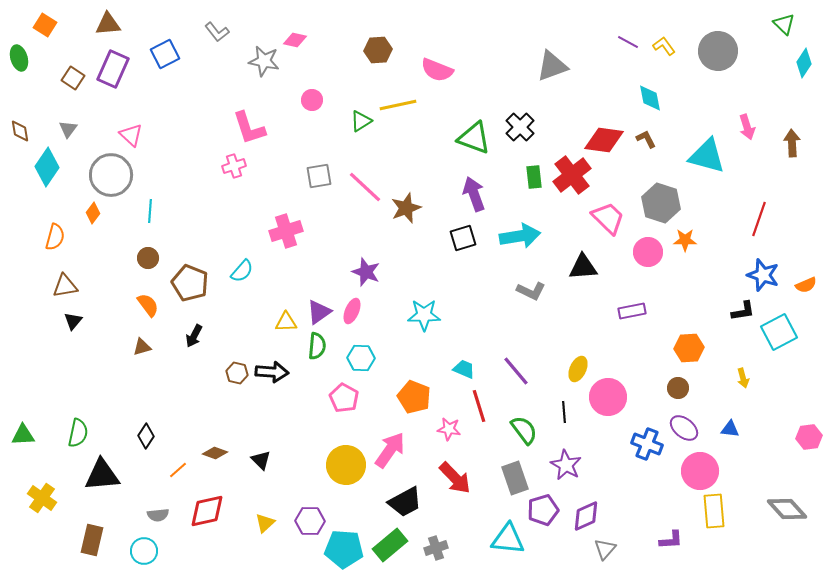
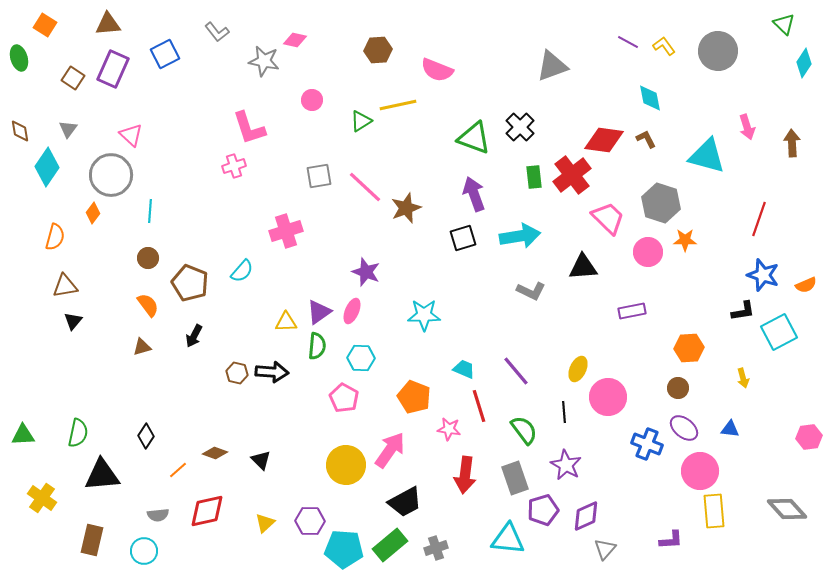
red arrow at (455, 478): moved 10 px right, 3 px up; rotated 51 degrees clockwise
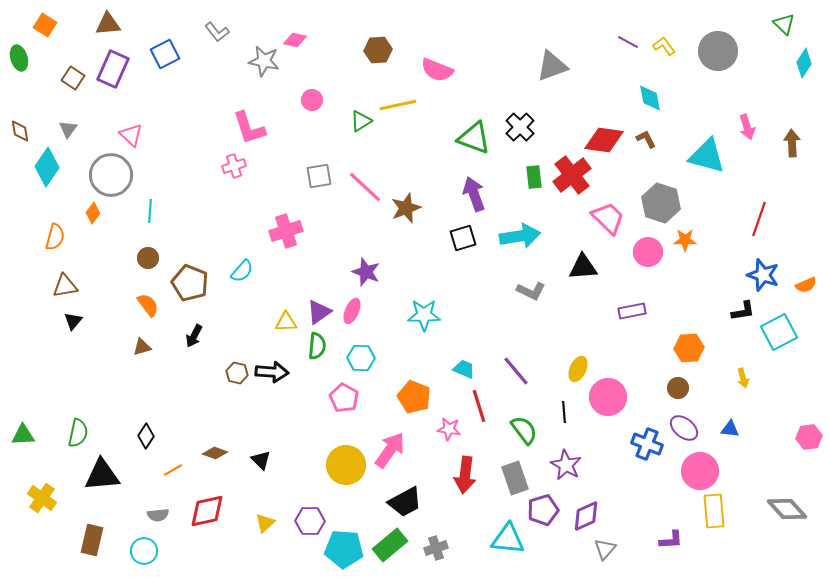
orange line at (178, 470): moved 5 px left; rotated 12 degrees clockwise
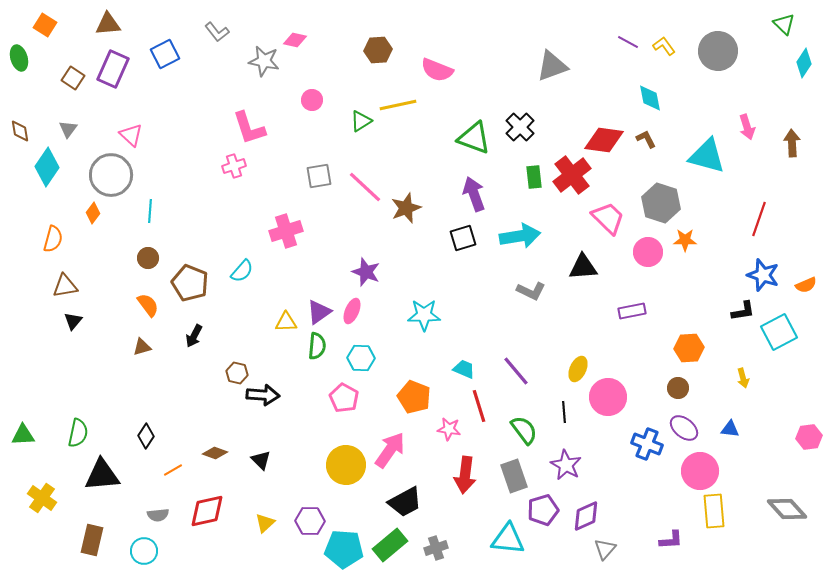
orange semicircle at (55, 237): moved 2 px left, 2 px down
black arrow at (272, 372): moved 9 px left, 23 px down
gray rectangle at (515, 478): moved 1 px left, 2 px up
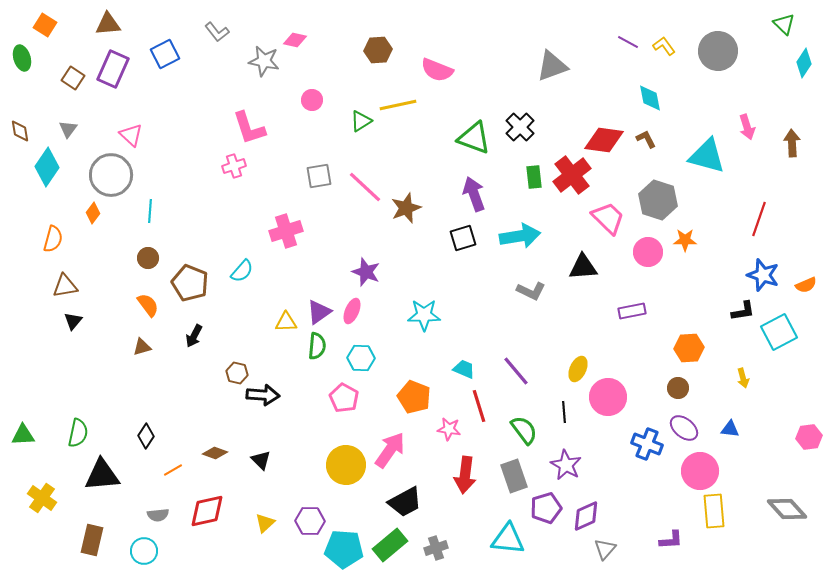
green ellipse at (19, 58): moved 3 px right
gray hexagon at (661, 203): moved 3 px left, 3 px up
purple pentagon at (543, 510): moved 3 px right, 2 px up
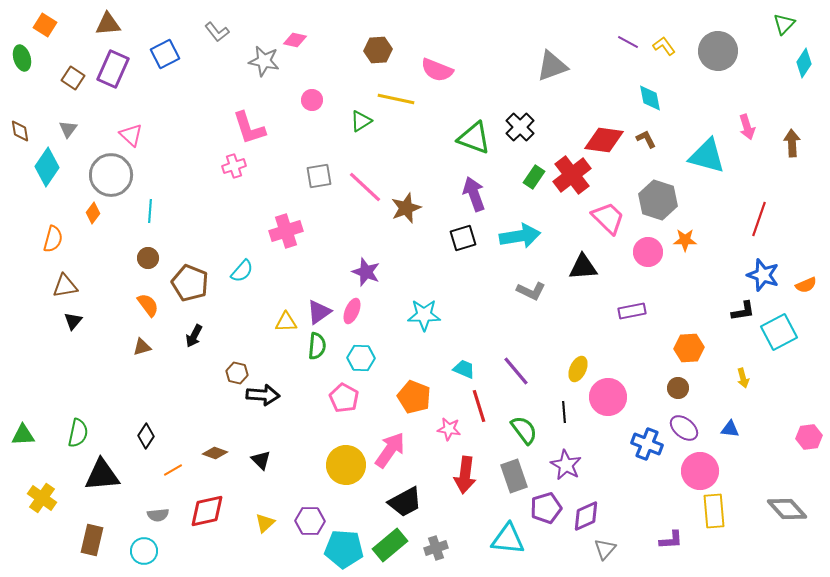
green triangle at (784, 24): rotated 30 degrees clockwise
yellow line at (398, 105): moved 2 px left, 6 px up; rotated 24 degrees clockwise
green rectangle at (534, 177): rotated 40 degrees clockwise
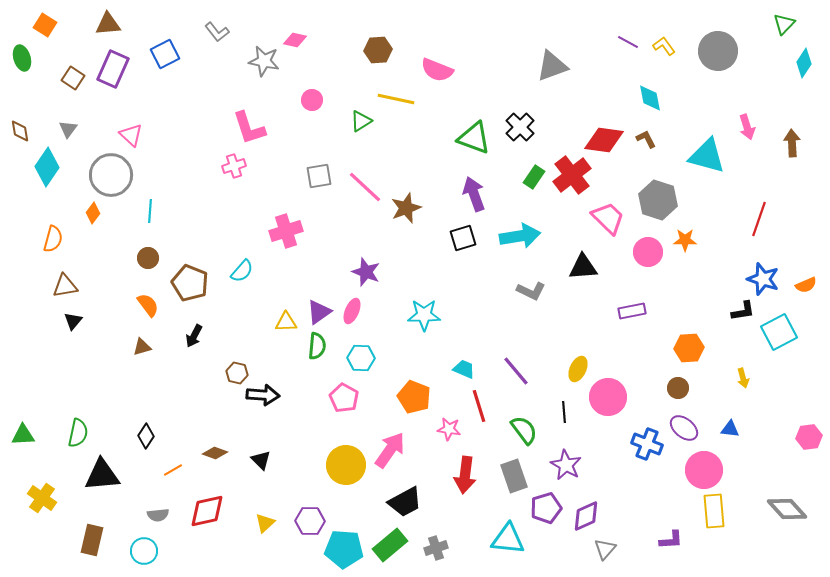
blue star at (763, 275): moved 4 px down
pink circle at (700, 471): moved 4 px right, 1 px up
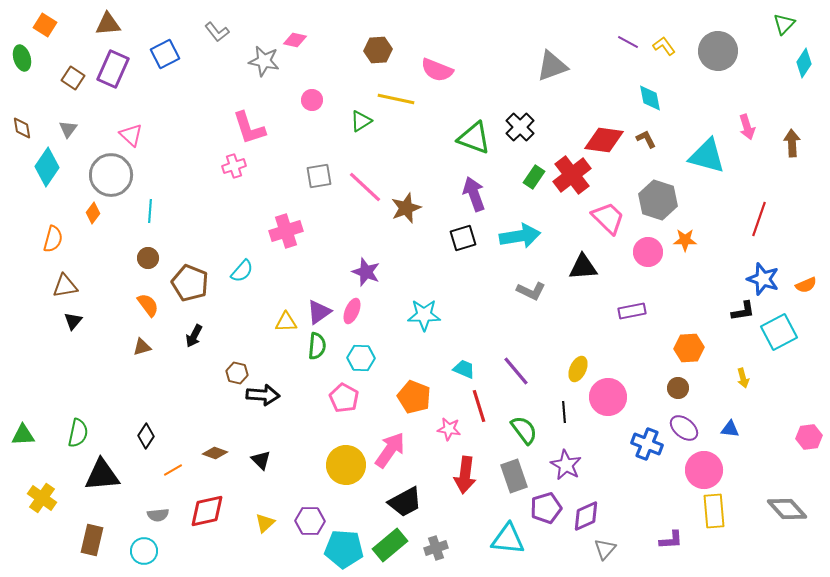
brown diamond at (20, 131): moved 2 px right, 3 px up
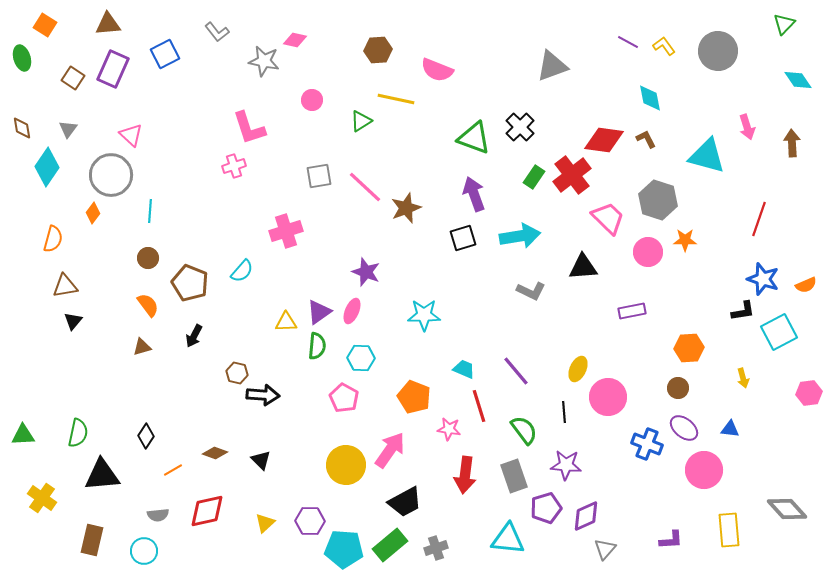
cyan diamond at (804, 63): moved 6 px left, 17 px down; rotated 68 degrees counterclockwise
pink hexagon at (809, 437): moved 44 px up
purple star at (566, 465): rotated 24 degrees counterclockwise
yellow rectangle at (714, 511): moved 15 px right, 19 px down
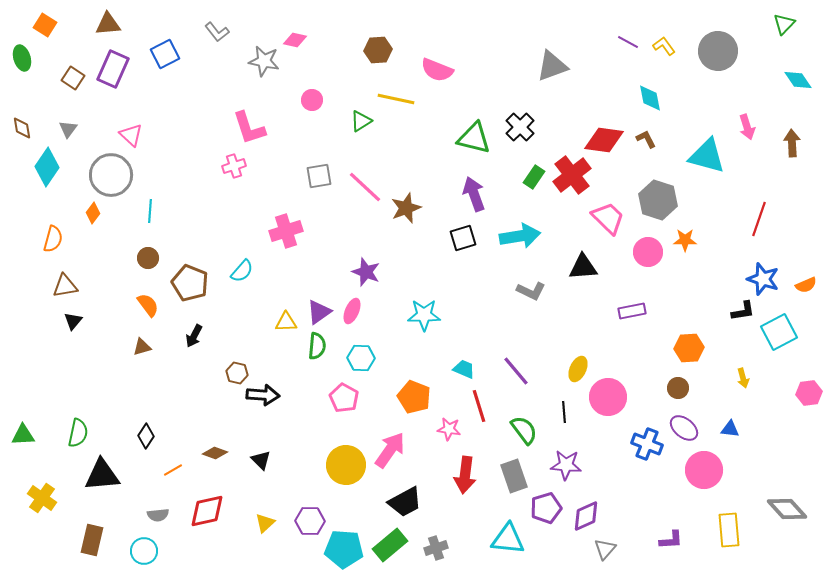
green triangle at (474, 138): rotated 6 degrees counterclockwise
